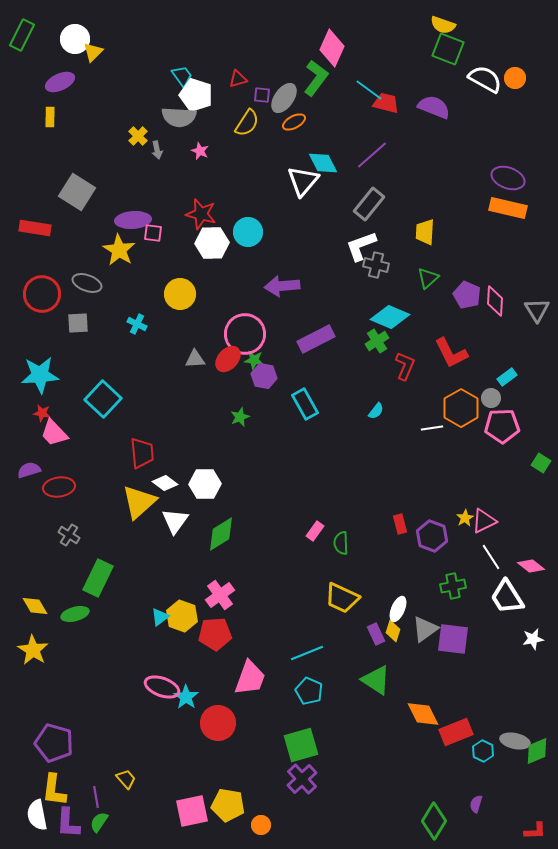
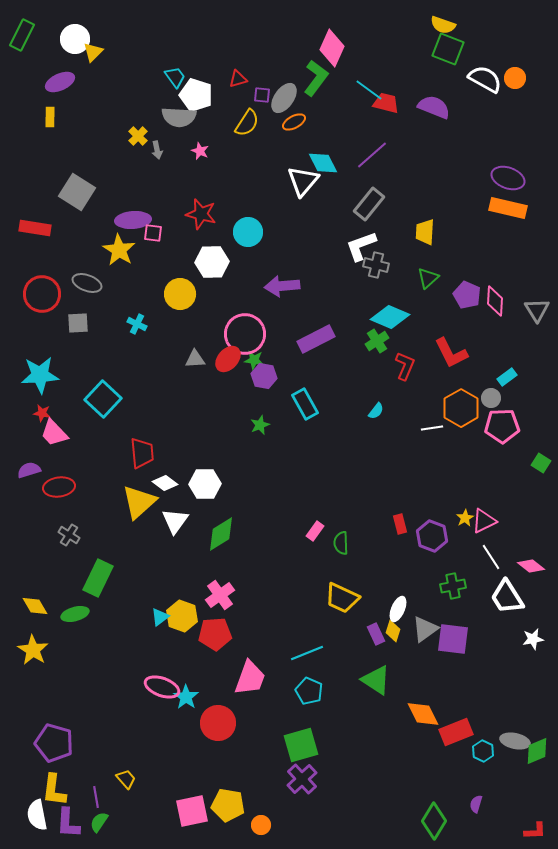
cyan trapezoid at (182, 76): moved 7 px left, 1 px down
white hexagon at (212, 243): moved 19 px down
green star at (240, 417): moved 20 px right, 8 px down
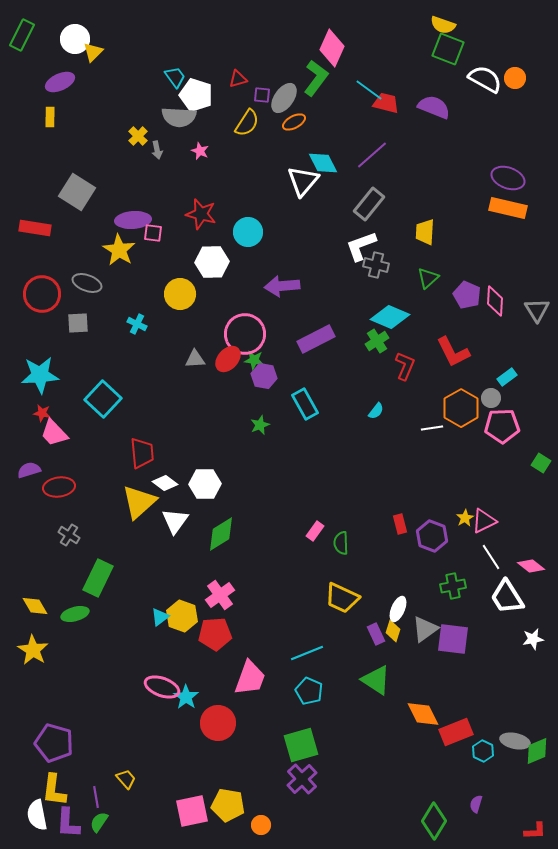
red L-shape at (451, 353): moved 2 px right, 1 px up
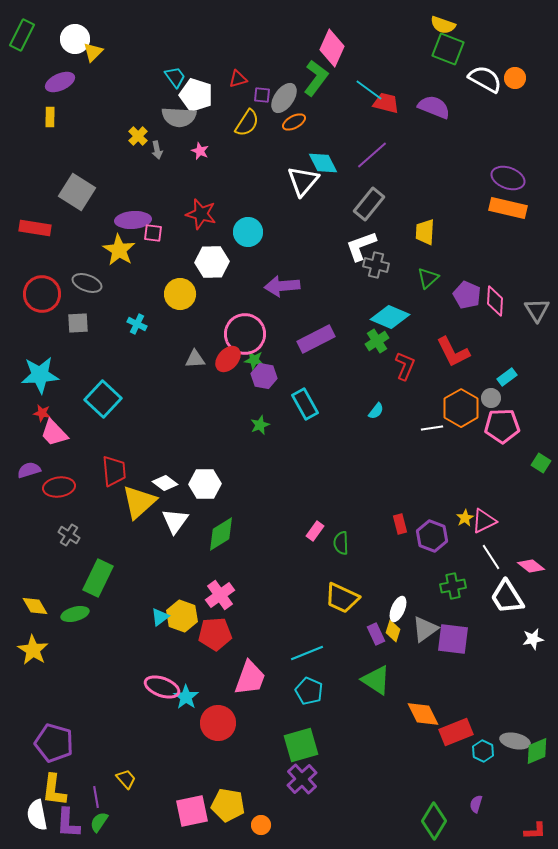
red trapezoid at (142, 453): moved 28 px left, 18 px down
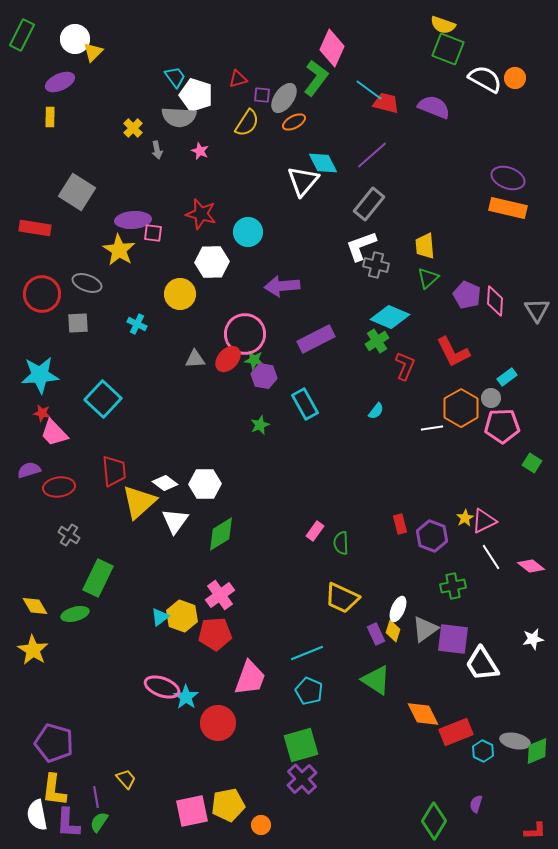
yellow cross at (138, 136): moved 5 px left, 8 px up
yellow trapezoid at (425, 232): moved 14 px down; rotated 8 degrees counterclockwise
green square at (541, 463): moved 9 px left
white trapezoid at (507, 597): moved 25 px left, 67 px down
yellow pentagon at (228, 805): rotated 20 degrees counterclockwise
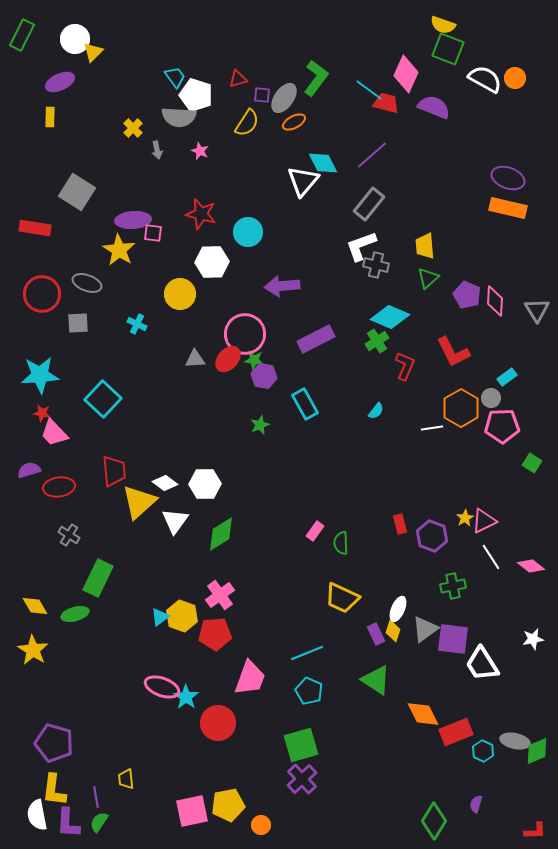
pink diamond at (332, 48): moved 74 px right, 26 px down
yellow trapezoid at (126, 779): rotated 145 degrees counterclockwise
